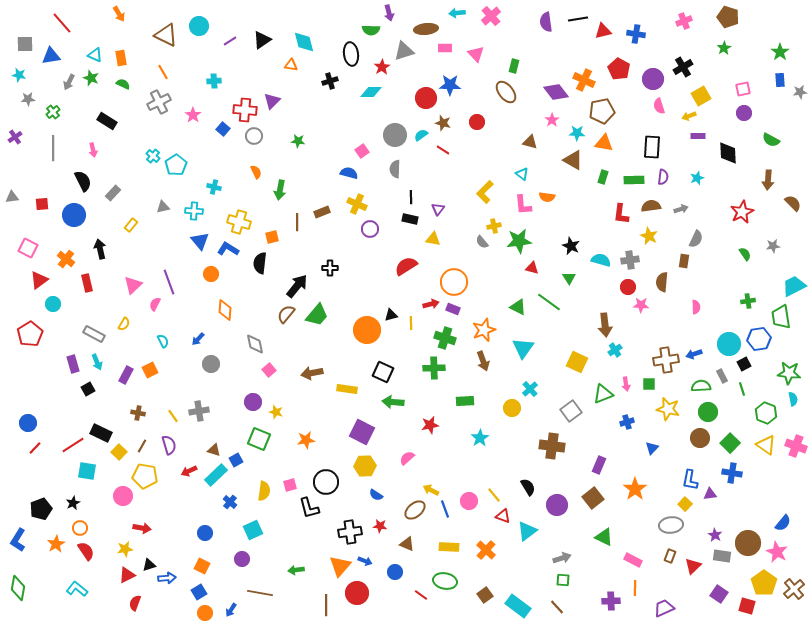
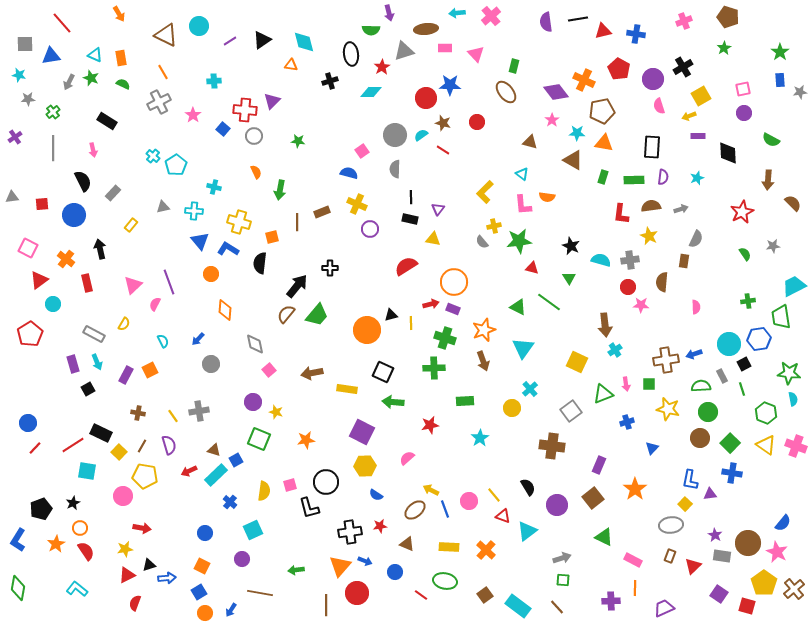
red star at (380, 526): rotated 16 degrees counterclockwise
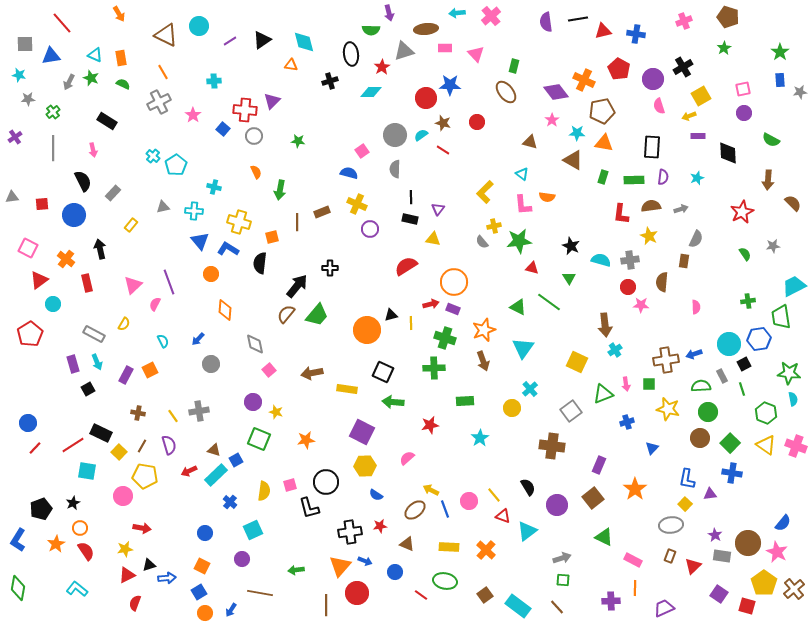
blue L-shape at (690, 480): moved 3 px left, 1 px up
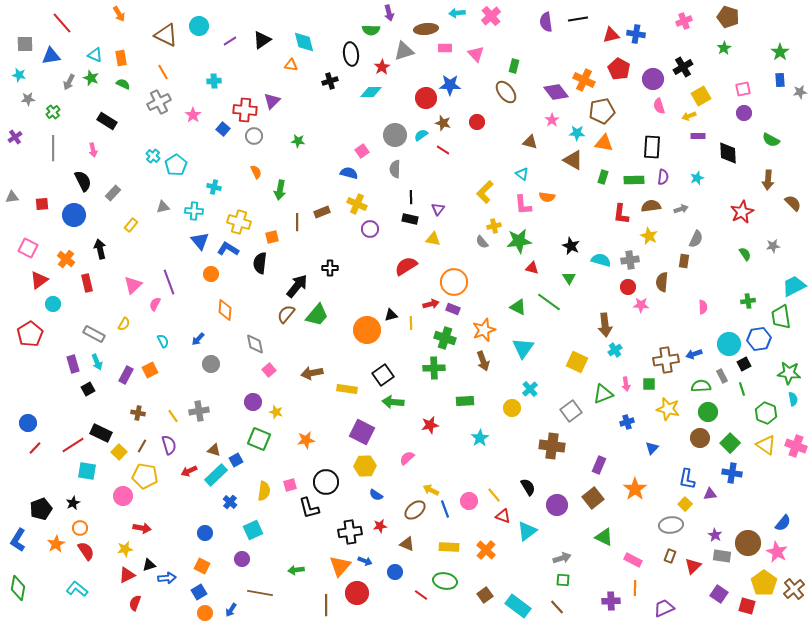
red triangle at (603, 31): moved 8 px right, 4 px down
pink semicircle at (696, 307): moved 7 px right
black square at (383, 372): moved 3 px down; rotated 30 degrees clockwise
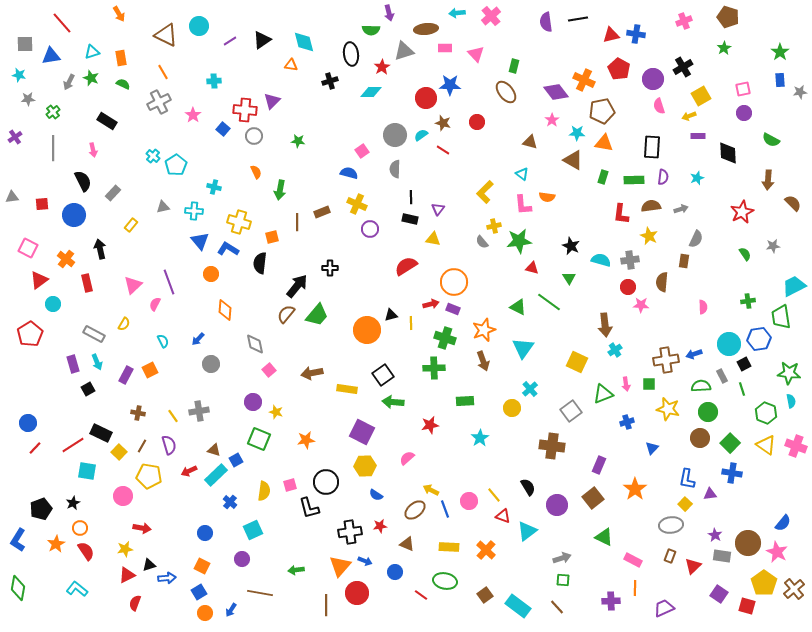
cyan triangle at (95, 55): moved 3 px left, 3 px up; rotated 42 degrees counterclockwise
cyan semicircle at (793, 399): moved 2 px left, 2 px down
yellow pentagon at (145, 476): moved 4 px right
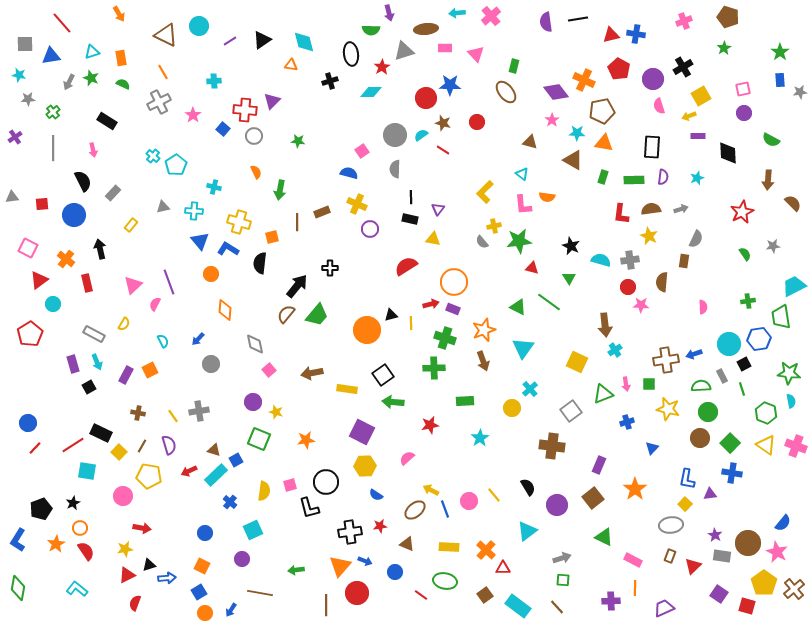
brown semicircle at (651, 206): moved 3 px down
black square at (88, 389): moved 1 px right, 2 px up
red triangle at (503, 516): moved 52 px down; rotated 21 degrees counterclockwise
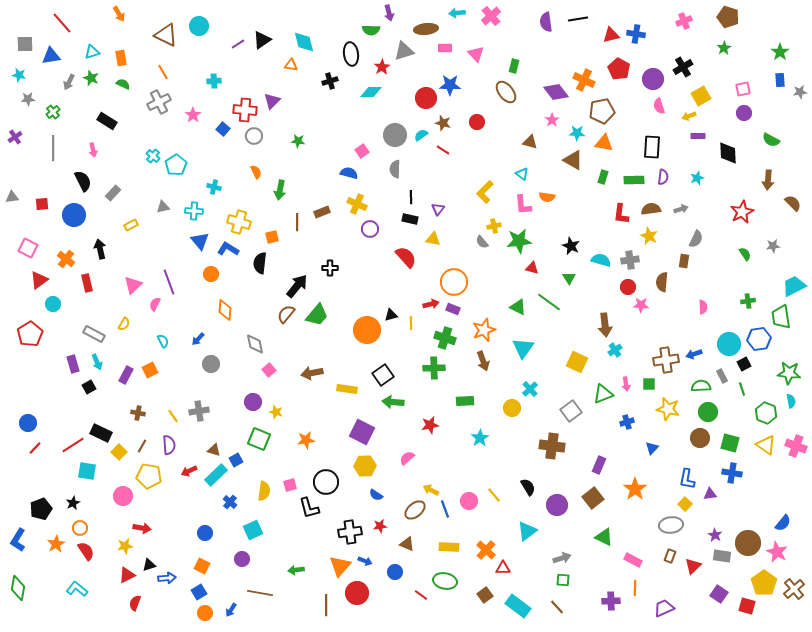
purple line at (230, 41): moved 8 px right, 3 px down
yellow rectangle at (131, 225): rotated 24 degrees clockwise
red semicircle at (406, 266): moved 9 px up; rotated 80 degrees clockwise
green square at (730, 443): rotated 30 degrees counterclockwise
purple semicircle at (169, 445): rotated 12 degrees clockwise
yellow star at (125, 549): moved 3 px up
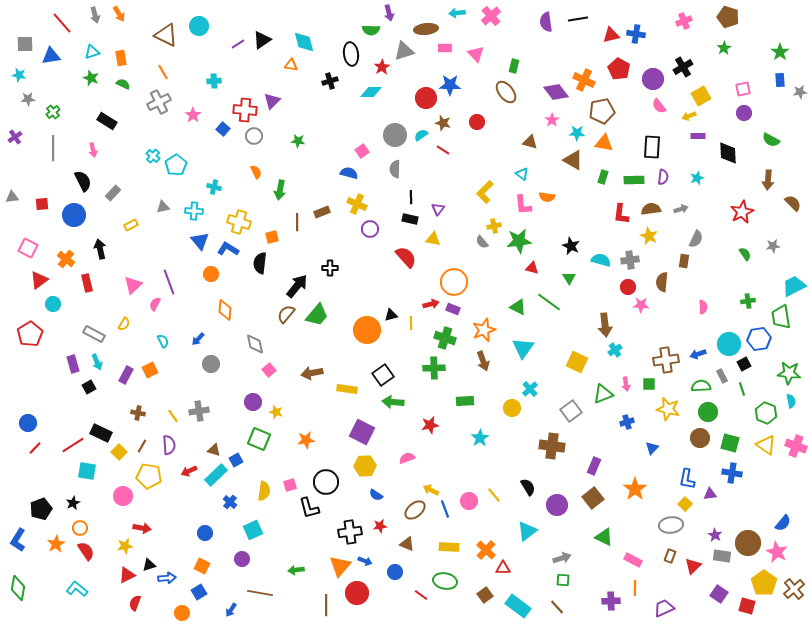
gray arrow at (69, 82): moved 26 px right, 67 px up; rotated 42 degrees counterclockwise
pink semicircle at (659, 106): rotated 21 degrees counterclockwise
blue arrow at (694, 354): moved 4 px right
pink semicircle at (407, 458): rotated 21 degrees clockwise
purple rectangle at (599, 465): moved 5 px left, 1 px down
orange circle at (205, 613): moved 23 px left
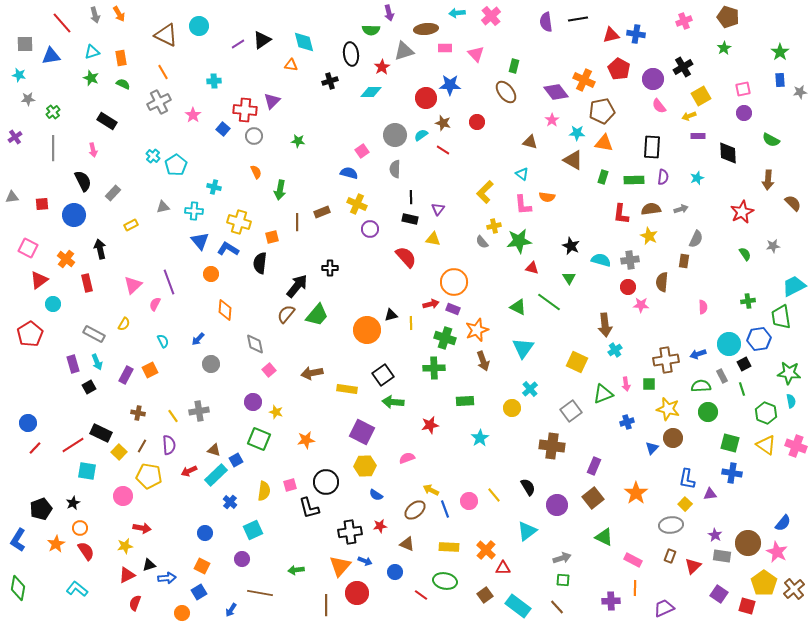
orange star at (484, 330): moved 7 px left
brown circle at (700, 438): moved 27 px left
orange star at (635, 489): moved 1 px right, 4 px down
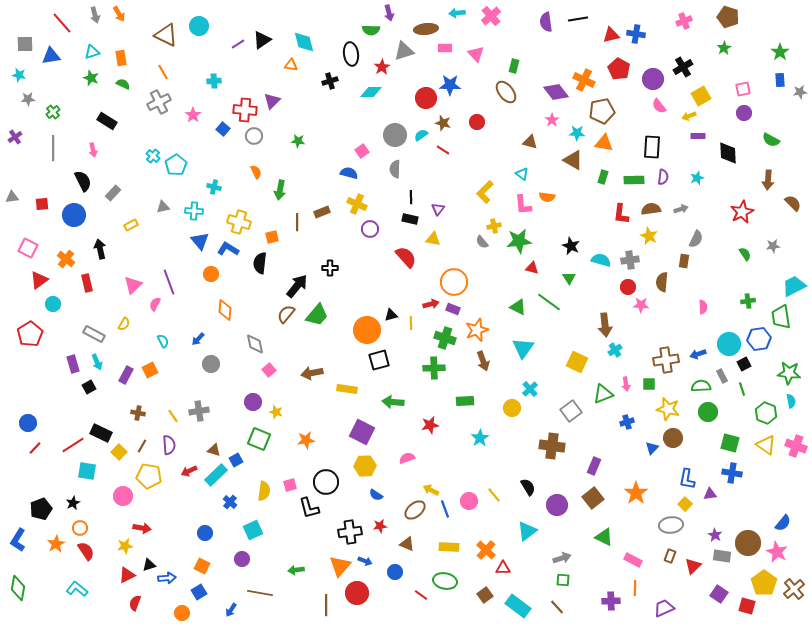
black square at (383, 375): moved 4 px left, 15 px up; rotated 20 degrees clockwise
